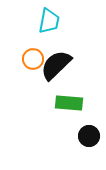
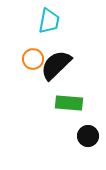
black circle: moved 1 px left
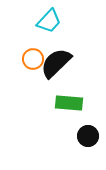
cyan trapezoid: rotated 32 degrees clockwise
black semicircle: moved 2 px up
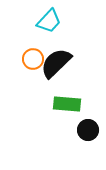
green rectangle: moved 2 px left, 1 px down
black circle: moved 6 px up
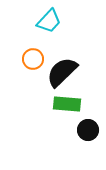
black semicircle: moved 6 px right, 9 px down
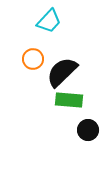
green rectangle: moved 2 px right, 4 px up
